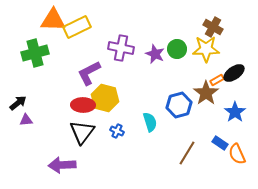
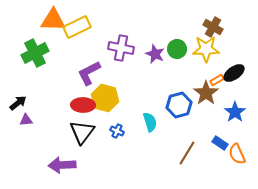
green cross: rotated 12 degrees counterclockwise
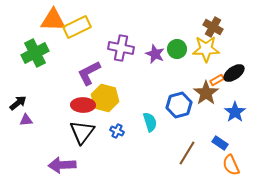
orange semicircle: moved 6 px left, 11 px down
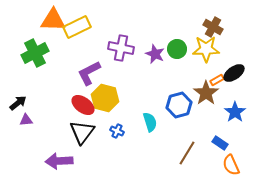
red ellipse: rotated 35 degrees clockwise
purple arrow: moved 3 px left, 4 px up
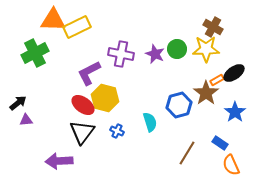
purple cross: moved 6 px down
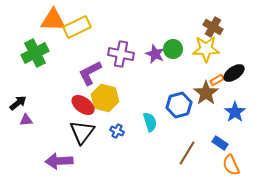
green circle: moved 4 px left
purple L-shape: moved 1 px right
